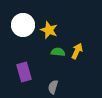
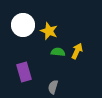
yellow star: moved 1 px down
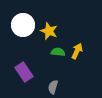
purple rectangle: rotated 18 degrees counterclockwise
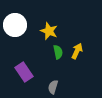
white circle: moved 8 px left
green semicircle: rotated 72 degrees clockwise
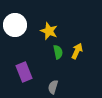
purple rectangle: rotated 12 degrees clockwise
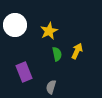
yellow star: rotated 24 degrees clockwise
green semicircle: moved 1 px left, 2 px down
gray semicircle: moved 2 px left
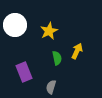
green semicircle: moved 4 px down
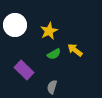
yellow arrow: moved 2 px left, 1 px up; rotated 77 degrees counterclockwise
green semicircle: moved 3 px left, 4 px up; rotated 72 degrees clockwise
purple rectangle: moved 2 px up; rotated 24 degrees counterclockwise
gray semicircle: moved 1 px right
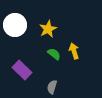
yellow star: moved 1 px left, 2 px up
yellow arrow: moved 1 px left, 1 px down; rotated 35 degrees clockwise
green semicircle: rotated 112 degrees counterclockwise
purple rectangle: moved 2 px left
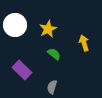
yellow arrow: moved 10 px right, 8 px up
